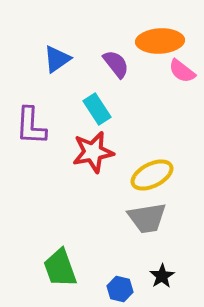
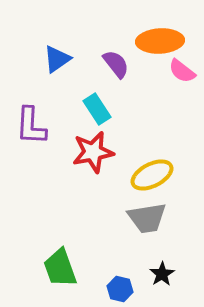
black star: moved 2 px up
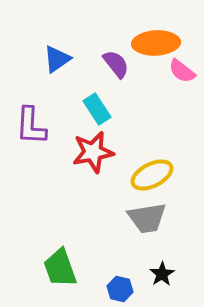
orange ellipse: moved 4 px left, 2 px down
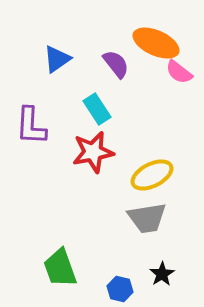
orange ellipse: rotated 27 degrees clockwise
pink semicircle: moved 3 px left, 1 px down
